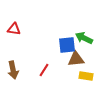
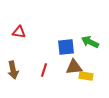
red triangle: moved 5 px right, 3 px down
green arrow: moved 6 px right, 4 px down
blue square: moved 1 px left, 2 px down
brown triangle: moved 2 px left, 8 px down
red line: rotated 16 degrees counterclockwise
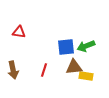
green arrow: moved 4 px left, 4 px down; rotated 48 degrees counterclockwise
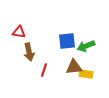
blue square: moved 1 px right, 6 px up
brown arrow: moved 16 px right, 18 px up
yellow rectangle: moved 2 px up
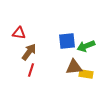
red triangle: moved 1 px down
brown arrow: rotated 132 degrees counterclockwise
red line: moved 13 px left
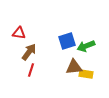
blue square: rotated 12 degrees counterclockwise
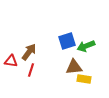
red triangle: moved 8 px left, 28 px down
yellow rectangle: moved 2 px left, 5 px down
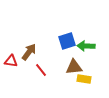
green arrow: rotated 24 degrees clockwise
red line: moved 10 px right; rotated 56 degrees counterclockwise
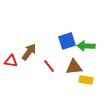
red line: moved 8 px right, 4 px up
yellow rectangle: moved 2 px right, 1 px down
